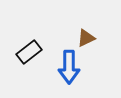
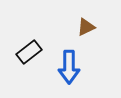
brown triangle: moved 11 px up
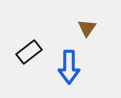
brown triangle: moved 1 px right, 1 px down; rotated 30 degrees counterclockwise
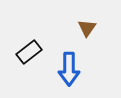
blue arrow: moved 2 px down
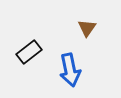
blue arrow: moved 1 px right, 1 px down; rotated 12 degrees counterclockwise
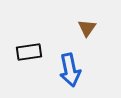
black rectangle: rotated 30 degrees clockwise
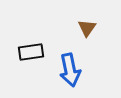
black rectangle: moved 2 px right
